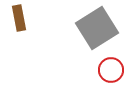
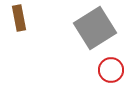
gray square: moved 2 px left
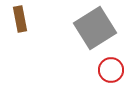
brown rectangle: moved 1 px right, 1 px down
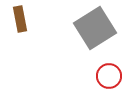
red circle: moved 2 px left, 6 px down
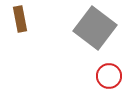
gray square: rotated 21 degrees counterclockwise
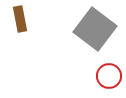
gray square: moved 1 px down
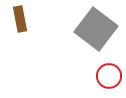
gray square: moved 1 px right
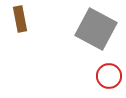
gray square: rotated 9 degrees counterclockwise
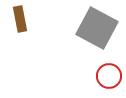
gray square: moved 1 px right, 1 px up
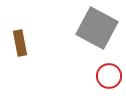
brown rectangle: moved 24 px down
